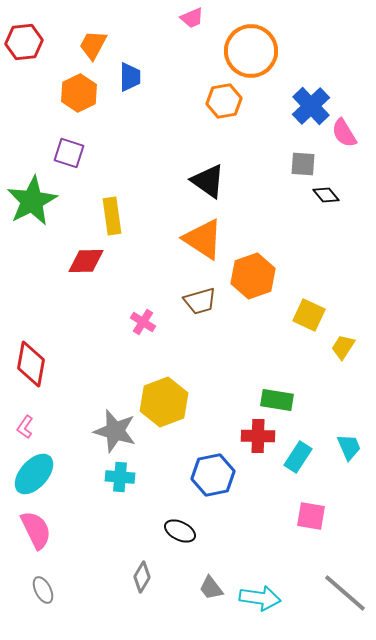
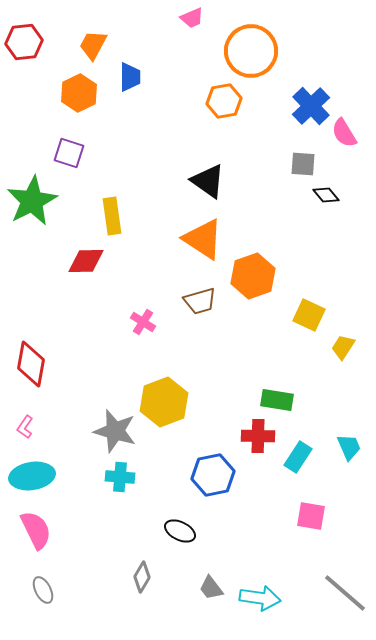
cyan ellipse at (34, 474): moved 2 px left, 2 px down; rotated 39 degrees clockwise
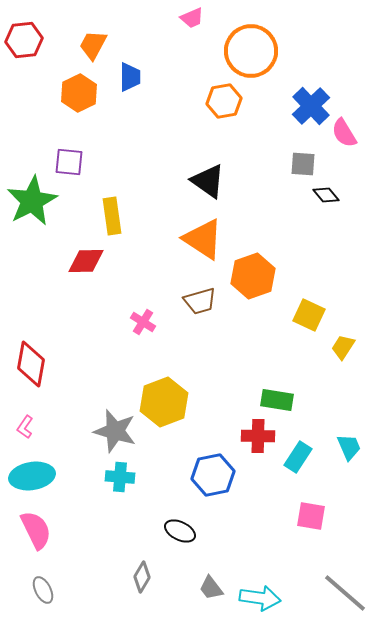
red hexagon at (24, 42): moved 2 px up
purple square at (69, 153): moved 9 px down; rotated 12 degrees counterclockwise
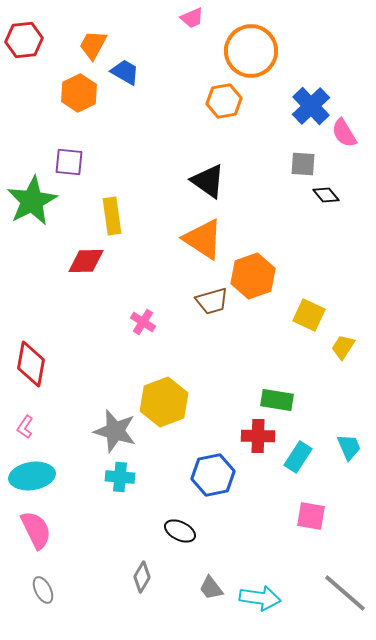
blue trapezoid at (130, 77): moved 5 px left, 5 px up; rotated 60 degrees counterclockwise
brown trapezoid at (200, 301): moved 12 px right
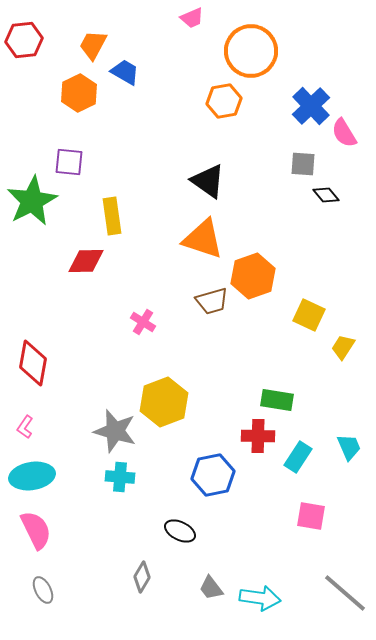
orange triangle at (203, 239): rotated 15 degrees counterclockwise
red diamond at (31, 364): moved 2 px right, 1 px up
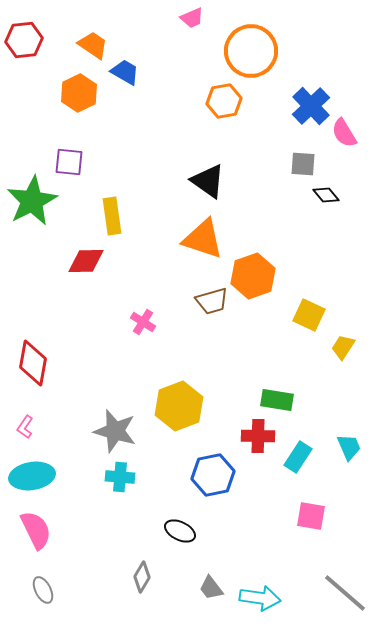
orange trapezoid at (93, 45): rotated 96 degrees clockwise
yellow hexagon at (164, 402): moved 15 px right, 4 px down
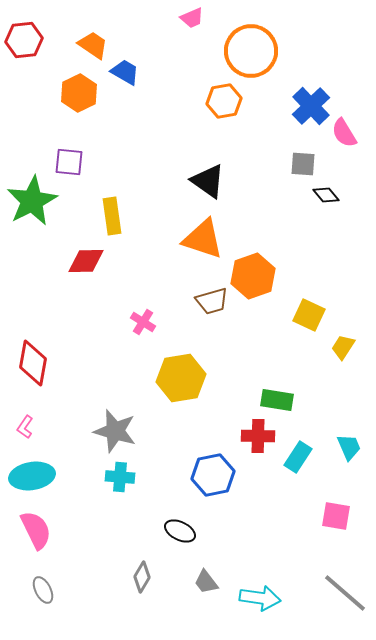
yellow hexagon at (179, 406): moved 2 px right, 28 px up; rotated 12 degrees clockwise
pink square at (311, 516): moved 25 px right
gray trapezoid at (211, 588): moved 5 px left, 6 px up
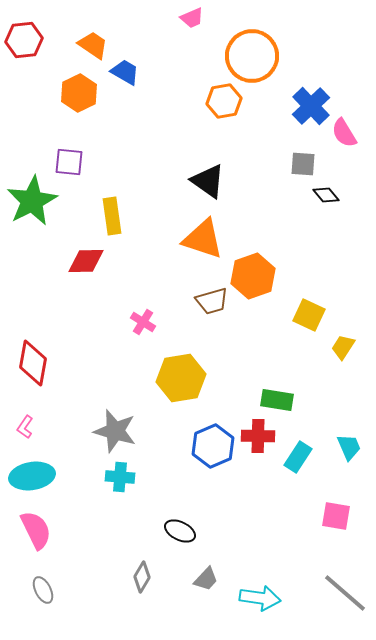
orange circle at (251, 51): moved 1 px right, 5 px down
blue hexagon at (213, 475): moved 29 px up; rotated 12 degrees counterclockwise
gray trapezoid at (206, 582): moved 3 px up; rotated 100 degrees counterclockwise
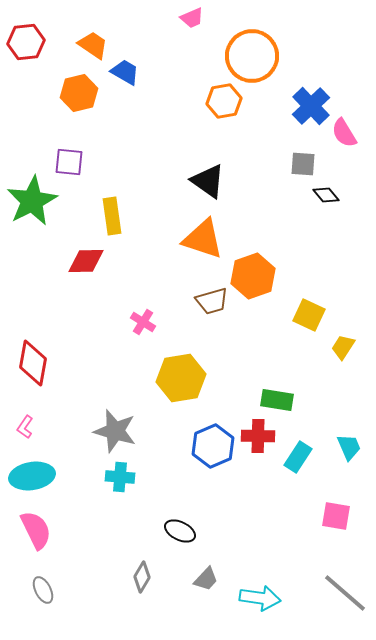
red hexagon at (24, 40): moved 2 px right, 2 px down
orange hexagon at (79, 93): rotated 12 degrees clockwise
